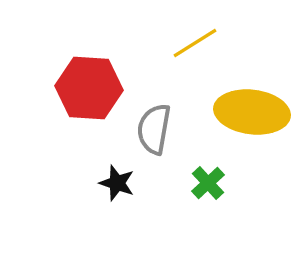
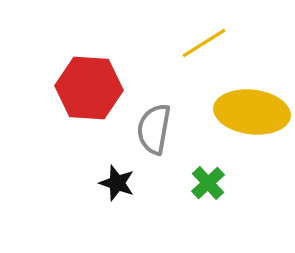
yellow line: moved 9 px right
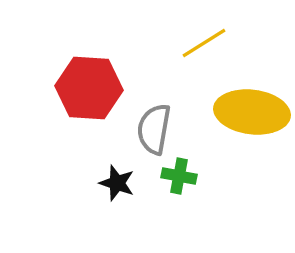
green cross: moved 29 px left, 7 px up; rotated 36 degrees counterclockwise
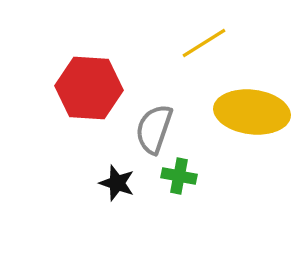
gray semicircle: rotated 9 degrees clockwise
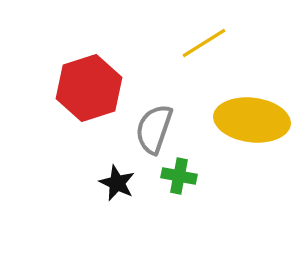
red hexagon: rotated 22 degrees counterclockwise
yellow ellipse: moved 8 px down
black star: rotated 6 degrees clockwise
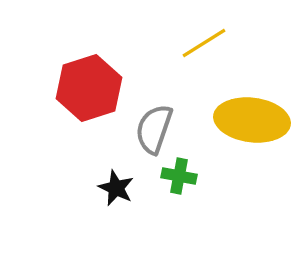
black star: moved 1 px left, 5 px down
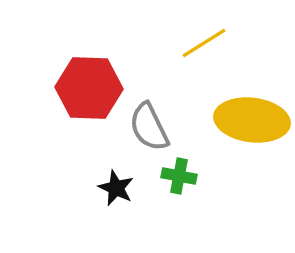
red hexagon: rotated 20 degrees clockwise
gray semicircle: moved 5 px left, 2 px up; rotated 45 degrees counterclockwise
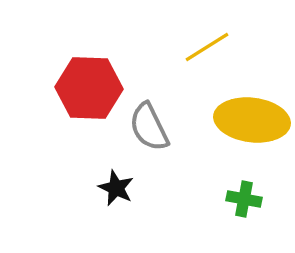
yellow line: moved 3 px right, 4 px down
green cross: moved 65 px right, 23 px down
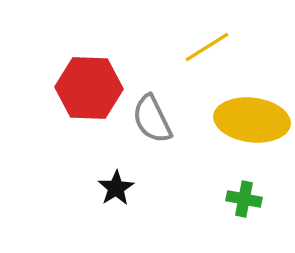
gray semicircle: moved 3 px right, 8 px up
black star: rotated 15 degrees clockwise
